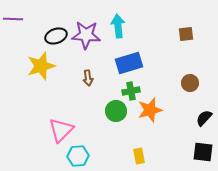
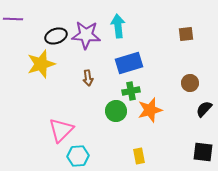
yellow star: moved 2 px up
black semicircle: moved 9 px up
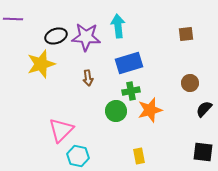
purple star: moved 2 px down
cyan hexagon: rotated 15 degrees clockwise
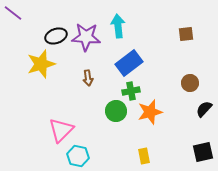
purple line: moved 6 px up; rotated 36 degrees clockwise
blue rectangle: rotated 20 degrees counterclockwise
orange star: moved 2 px down
black square: rotated 20 degrees counterclockwise
yellow rectangle: moved 5 px right
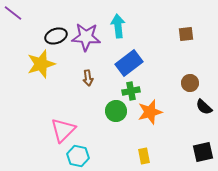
black semicircle: moved 2 px up; rotated 90 degrees counterclockwise
pink triangle: moved 2 px right
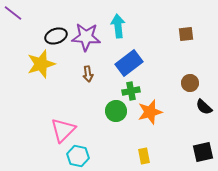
brown arrow: moved 4 px up
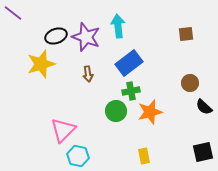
purple star: rotated 16 degrees clockwise
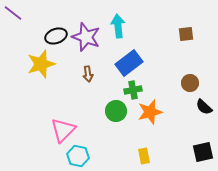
green cross: moved 2 px right, 1 px up
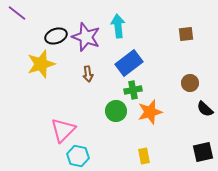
purple line: moved 4 px right
black semicircle: moved 1 px right, 2 px down
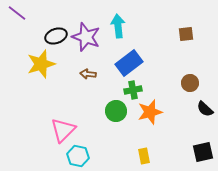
brown arrow: rotated 105 degrees clockwise
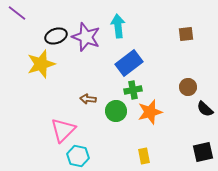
brown arrow: moved 25 px down
brown circle: moved 2 px left, 4 px down
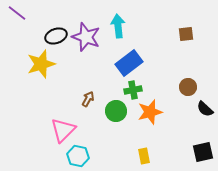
brown arrow: rotated 112 degrees clockwise
